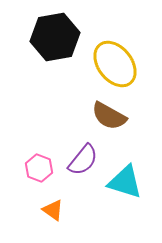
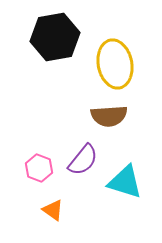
yellow ellipse: rotated 27 degrees clockwise
brown semicircle: rotated 33 degrees counterclockwise
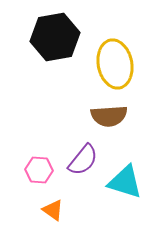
pink hexagon: moved 2 px down; rotated 16 degrees counterclockwise
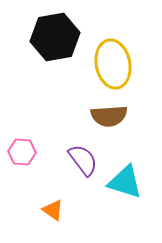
yellow ellipse: moved 2 px left
purple semicircle: rotated 76 degrees counterclockwise
pink hexagon: moved 17 px left, 18 px up
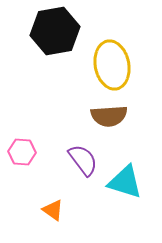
black hexagon: moved 6 px up
yellow ellipse: moved 1 px left, 1 px down
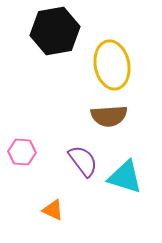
purple semicircle: moved 1 px down
cyan triangle: moved 5 px up
orange triangle: rotated 10 degrees counterclockwise
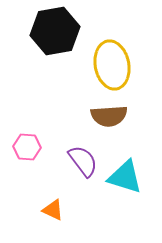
pink hexagon: moved 5 px right, 5 px up
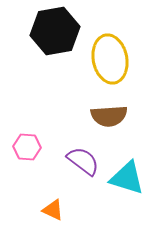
yellow ellipse: moved 2 px left, 6 px up
purple semicircle: rotated 16 degrees counterclockwise
cyan triangle: moved 2 px right, 1 px down
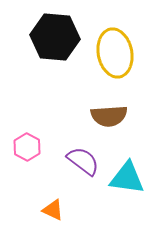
black hexagon: moved 6 px down; rotated 15 degrees clockwise
yellow ellipse: moved 5 px right, 6 px up
pink hexagon: rotated 24 degrees clockwise
cyan triangle: rotated 9 degrees counterclockwise
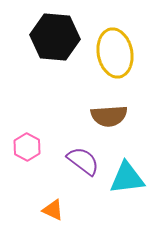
cyan triangle: rotated 15 degrees counterclockwise
